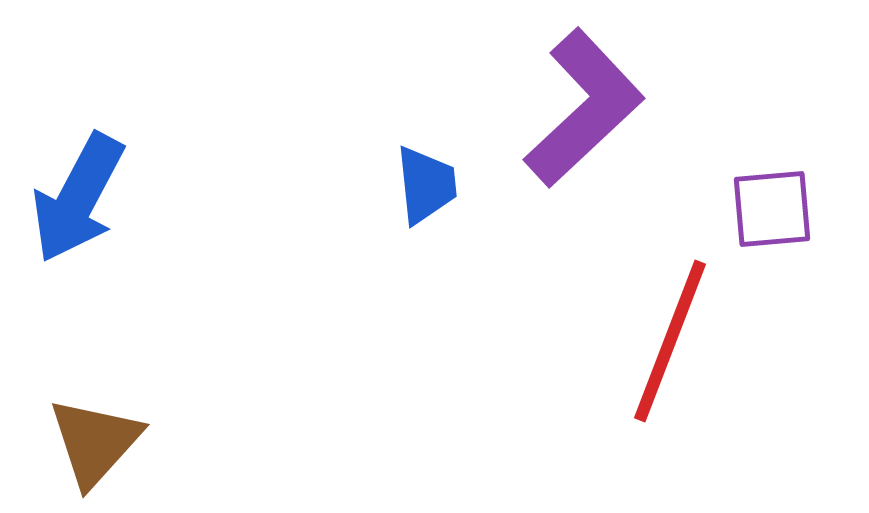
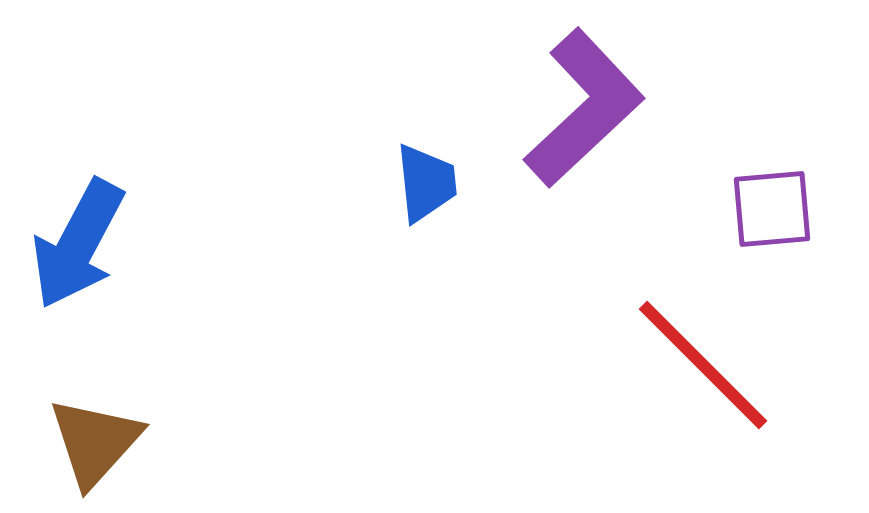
blue trapezoid: moved 2 px up
blue arrow: moved 46 px down
red line: moved 33 px right, 24 px down; rotated 66 degrees counterclockwise
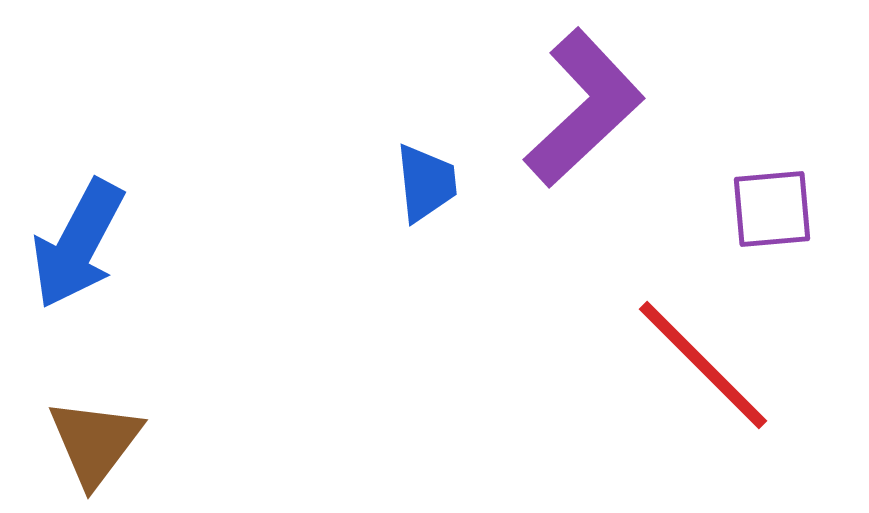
brown triangle: rotated 5 degrees counterclockwise
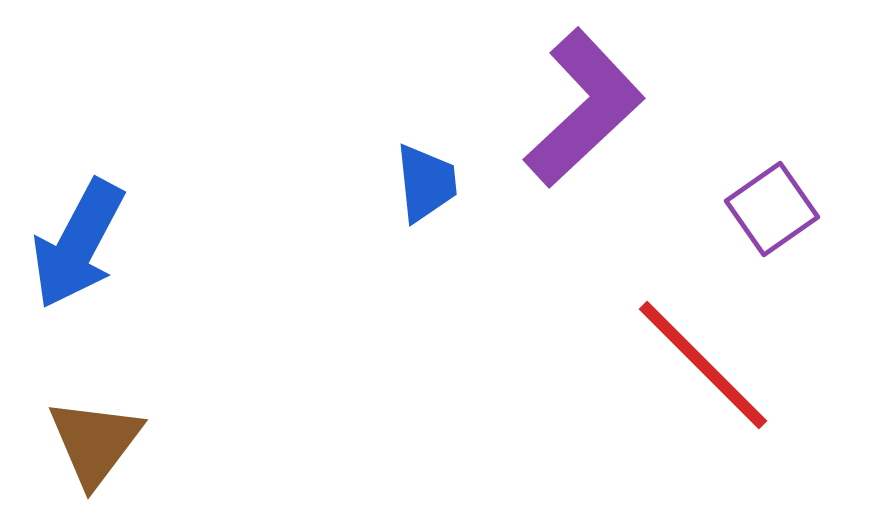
purple square: rotated 30 degrees counterclockwise
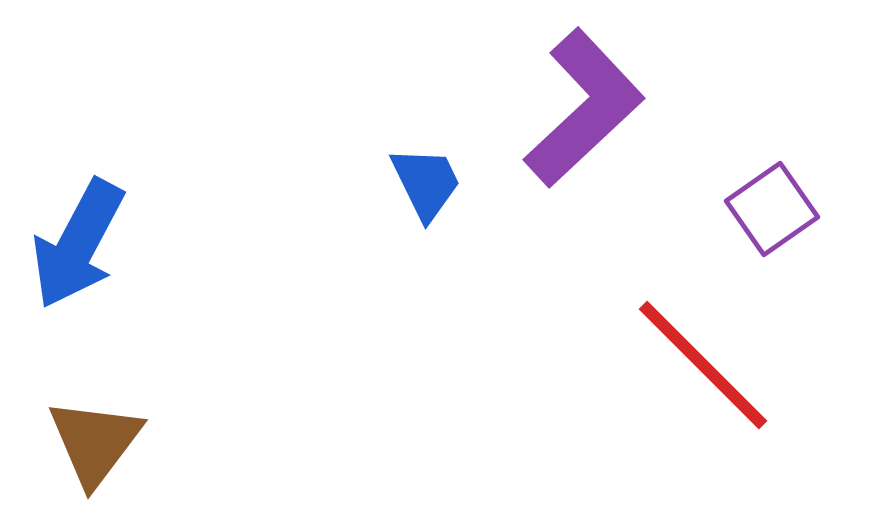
blue trapezoid: rotated 20 degrees counterclockwise
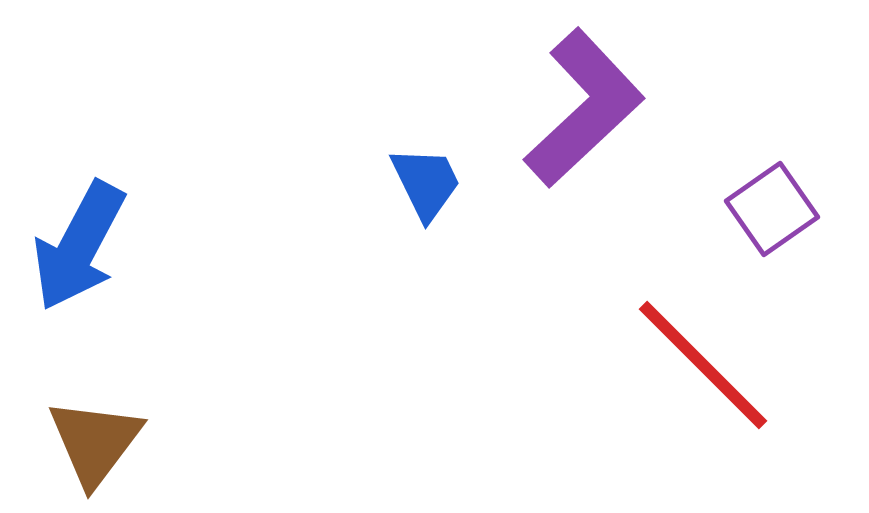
blue arrow: moved 1 px right, 2 px down
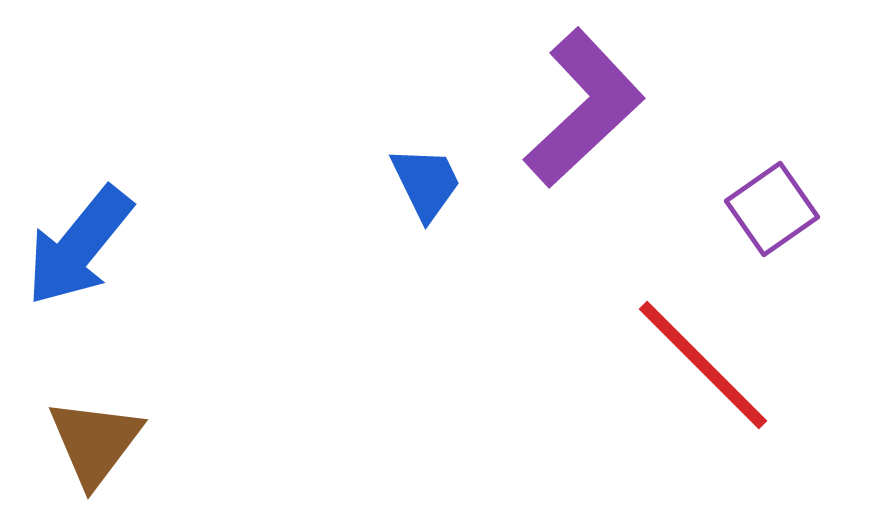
blue arrow: rotated 11 degrees clockwise
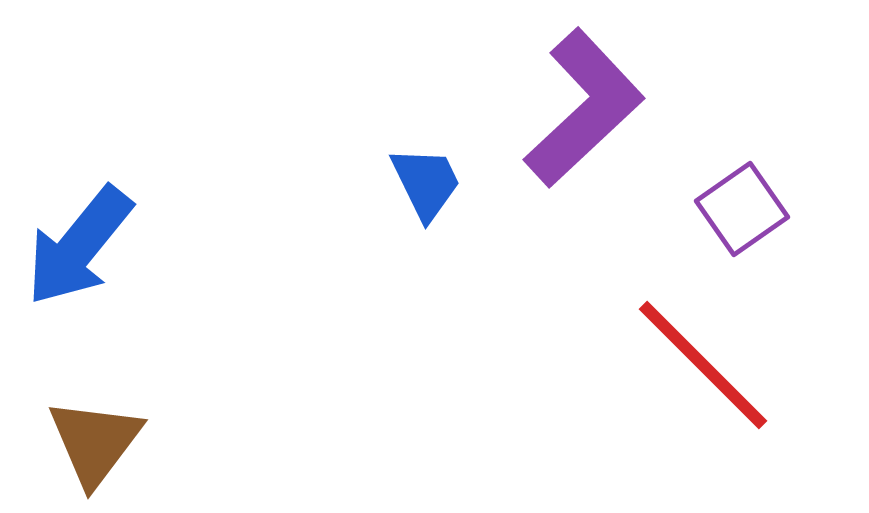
purple square: moved 30 px left
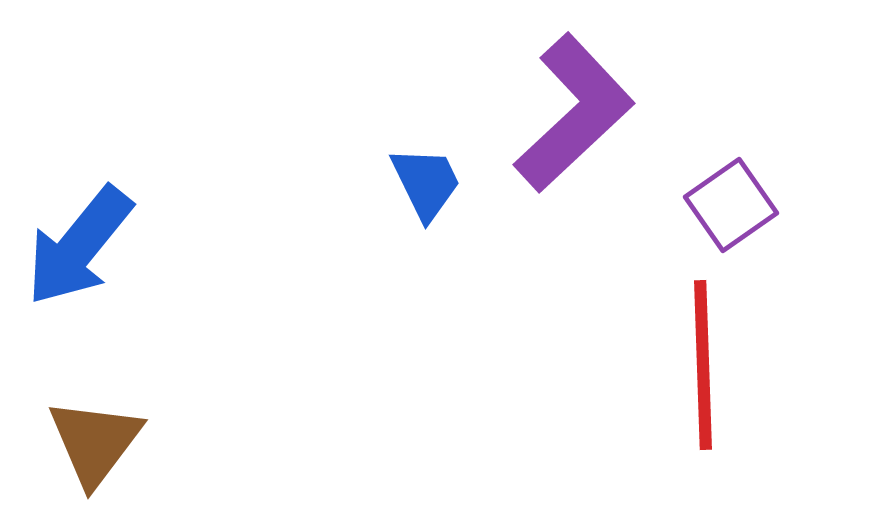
purple L-shape: moved 10 px left, 5 px down
purple square: moved 11 px left, 4 px up
red line: rotated 43 degrees clockwise
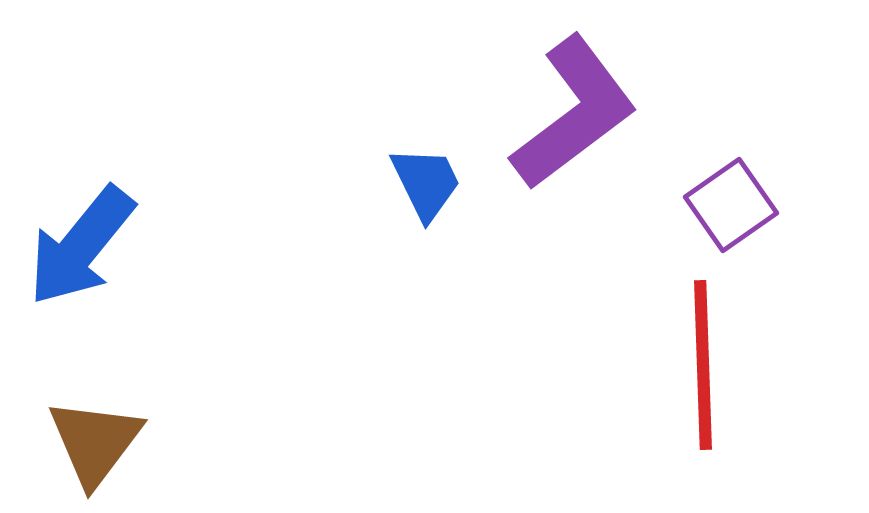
purple L-shape: rotated 6 degrees clockwise
blue arrow: moved 2 px right
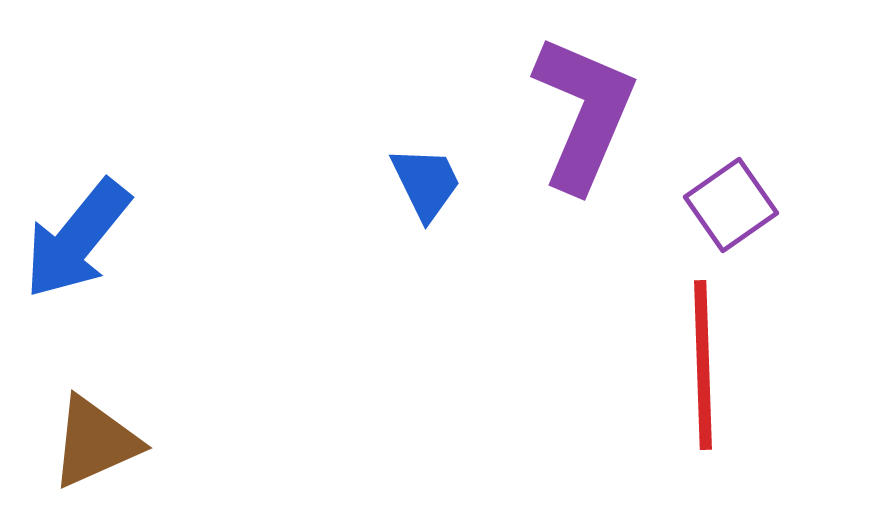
purple L-shape: moved 10 px right; rotated 30 degrees counterclockwise
blue arrow: moved 4 px left, 7 px up
brown triangle: rotated 29 degrees clockwise
